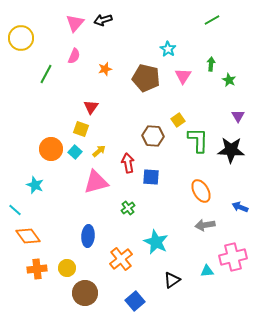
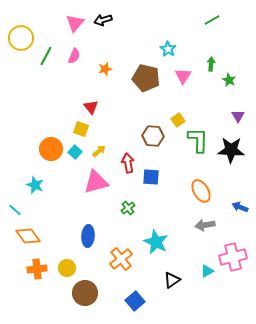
green line at (46, 74): moved 18 px up
red triangle at (91, 107): rotated 14 degrees counterclockwise
cyan triangle at (207, 271): rotated 24 degrees counterclockwise
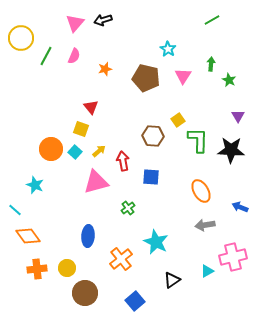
red arrow at (128, 163): moved 5 px left, 2 px up
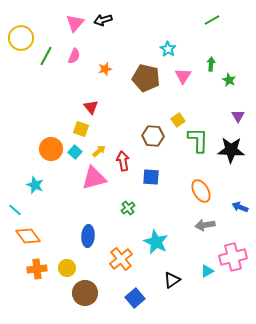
pink triangle at (96, 182): moved 2 px left, 4 px up
blue square at (135, 301): moved 3 px up
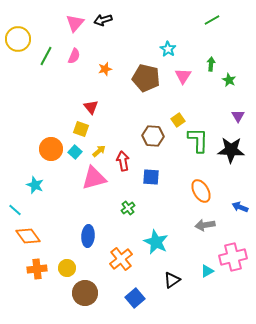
yellow circle at (21, 38): moved 3 px left, 1 px down
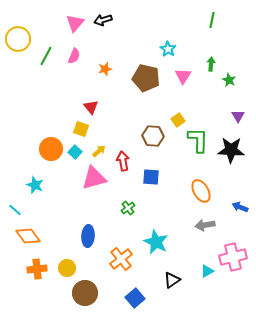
green line at (212, 20): rotated 49 degrees counterclockwise
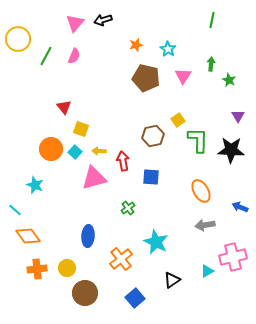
orange star at (105, 69): moved 31 px right, 24 px up
red triangle at (91, 107): moved 27 px left
brown hexagon at (153, 136): rotated 15 degrees counterclockwise
yellow arrow at (99, 151): rotated 136 degrees counterclockwise
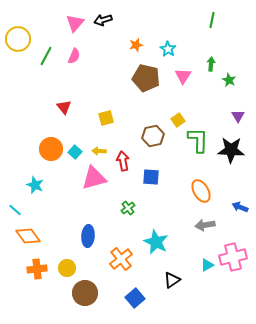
yellow square at (81, 129): moved 25 px right, 11 px up; rotated 35 degrees counterclockwise
cyan triangle at (207, 271): moved 6 px up
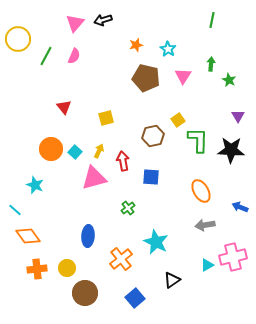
yellow arrow at (99, 151): rotated 112 degrees clockwise
